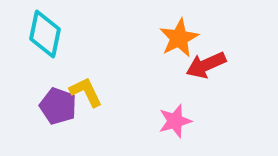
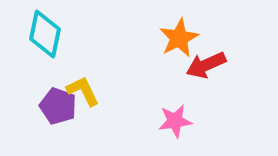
yellow L-shape: moved 3 px left, 1 px up
pink star: rotated 8 degrees clockwise
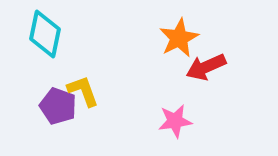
red arrow: moved 2 px down
yellow L-shape: rotated 6 degrees clockwise
